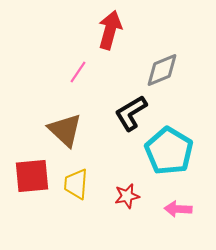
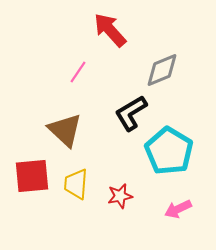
red arrow: rotated 57 degrees counterclockwise
red star: moved 7 px left
pink arrow: rotated 28 degrees counterclockwise
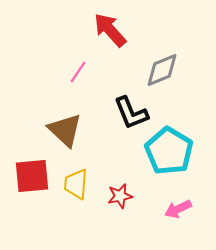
black L-shape: rotated 81 degrees counterclockwise
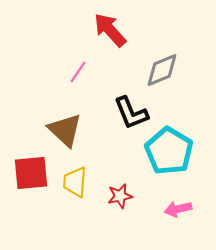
red square: moved 1 px left, 3 px up
yellow trapezoid: moved 1 px left, 2 px up
pink arrow: rotated 12 degrees clockwise
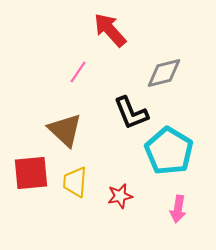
gray diamond: moved 2 px right, 3 px down; rotated 9 degrees clockwise
pink arrow: rotated 68 degrees counterclockwise
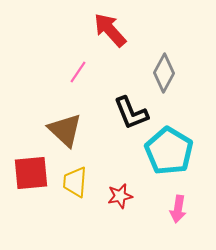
gray diamond: rotated 48 degrees counterclockwise
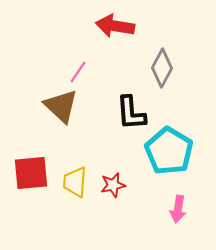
red arrow: moved 5 px right, 4 px up; rotated 39 degrees counterclockwise
gray diamond: moved 2 px left, 5 px up
black L-shape: rotated 18 degrees clockwise
brown triangle: moved 4 px left, 24 px up
red star: moved 7 px left, 11 px up
